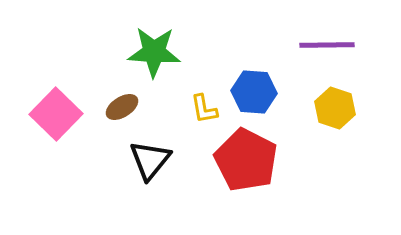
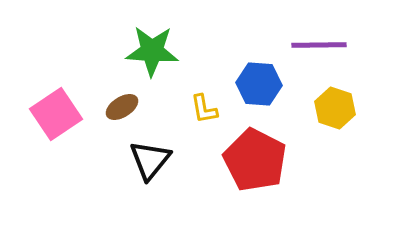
purple line: moved 8 px left
green star: moved 2 px left, 1 px up
blue hexagon: moved 5 px right, 8 px up
pink square: rotated 12 degrees clockwise
red pentagon: moved 9 px right
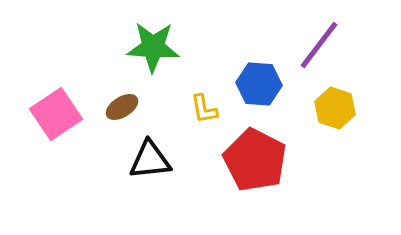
purple line: rotated 52 degrees counterclockwise
green star: moved 1 px right, 4 px up
black triangle: rotated 45 degrees clockwise
